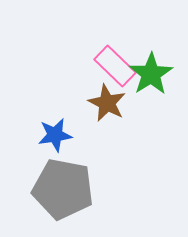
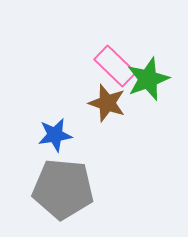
green star: moved 3 px left, 5 px down; rotated 12 degrees clockwise
brown star: rotated 9 degrees counterclockwise
gray pentagon: rotated 6 degrees counterclockwise
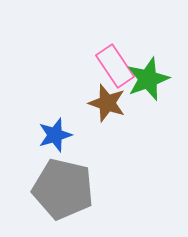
pink rectangle: rotated 12 degrees clockwise
blue star: rotated 8 degrees counterclockwise
gray pentagon: rotated 8 degrees clockwise
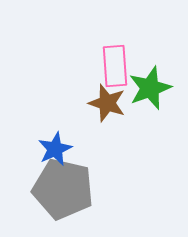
pink rectangle: rotated 30 degrees clockwise
green star: moved 2 px right, 9 px down
blue star: moved 14 px down; rotated 8 degrees counterclockwise
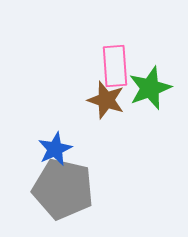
brown star: moved 1 px left, 3 px up
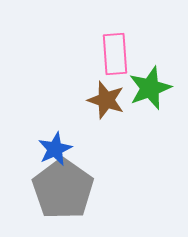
pink rectangle: moved 12 px up
gray pentagon: rotated 22 degrees clockwise
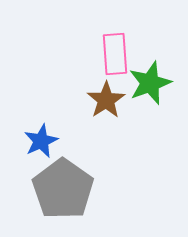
green star: moved 5 px up
brown star: rotated 21 degrees clockwise
blue star: moved 14 px left, 8 px up
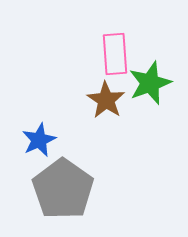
brown star: rotated 6 degrees counterclockwise
blue star: moved 2 px left, 1 px up
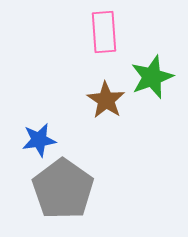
pink rectangle: moved 11 px left, 22 px up
green star: moved 2 px right, 6 px up
blue star: rotated 16 degrees clockwise
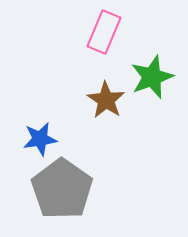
pink rectangle: rotated 27 degrees clockwise
blue star: moved 1 px right, 1 px up
gray pentagon: moved 1 px left
